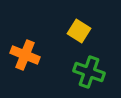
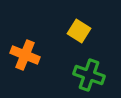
green cross: moved 3 px down
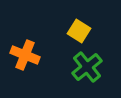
green cross: moved 2 px left, 8 px up; rotated 32 degrees clockwise
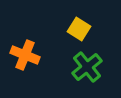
yellow square: moved 2 px up
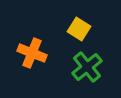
orange cross: moved 7 px right, 2 px up
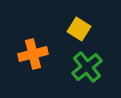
orange cross: moved 1 px right, 1 px down; rotated 36 degrees counterclockwise
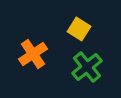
orange cross: rotated 20 degrees counterclockwise
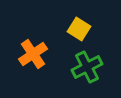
green cross: rotated 12 degrees clockwise
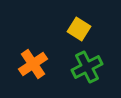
orange cross: moved 10 px down
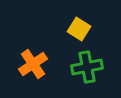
green cross: rotated 16 degrees clockwise
